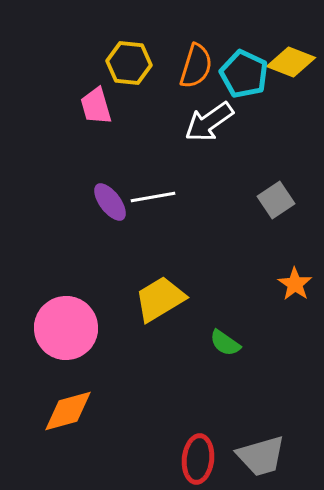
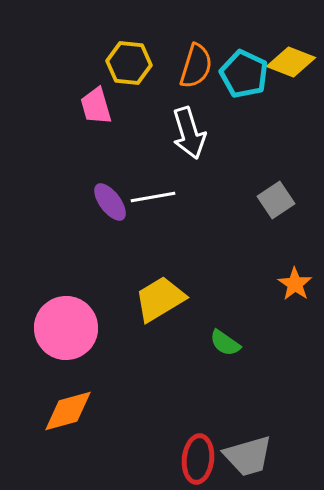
white arrow: moved 20 px left, 11 px down; rotated 72 degrees counterclockwise
gray trapezoid: moved 13 px left
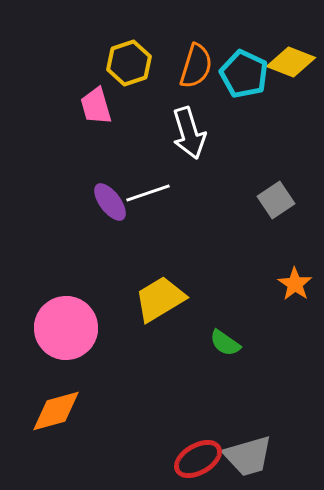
yellow hexagon: rotated 24 degrees counterclockwise
white line: moved 5 px left, 4 px up; rotated 9 degrees counterclockwise
orange diamond: moved 12 px left
red ellipse: rotated 54 degrees clockwise
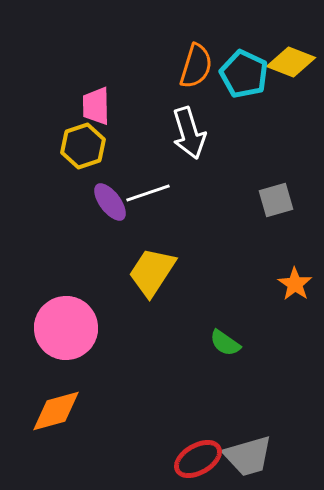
yellow hexagon: moved 46 px left, 83 px down
pink trapezoid: rotated 15 degrees clockwise
gray square: rotated 18 degrees clockwise
yellow trapezoid: moved 8 px left, 27 px up; rotated 26 degrees counterclockwise
